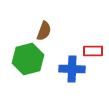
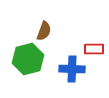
red rectangle: moved 1 px right, 2 px up
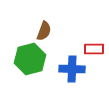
green hexagon: moved 2 px right
